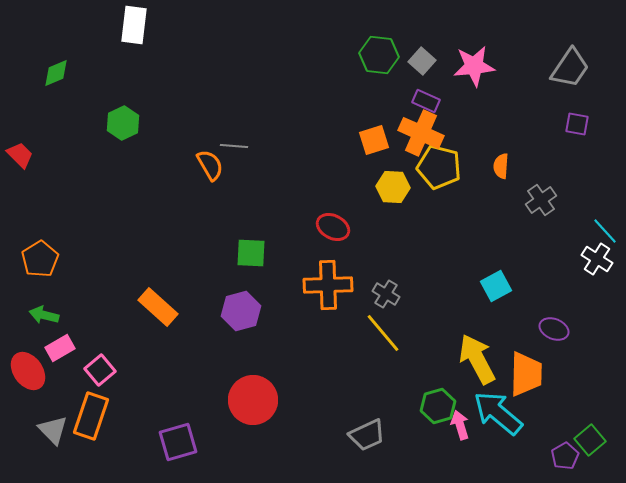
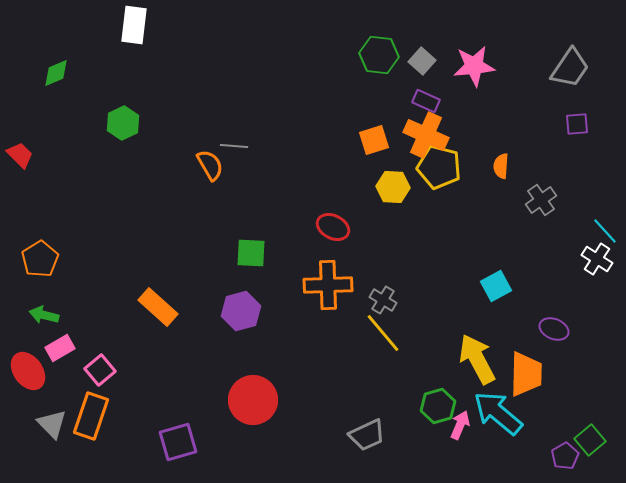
purple square at (577, 124): rotated 15 degrees counterclockwise
orange cross at (421, 133): moved 5 px right, 2 px down
gray cross at (386, 294): moved 3 px left, 6 px down
pink arrow at (460, 425): rotated 40 degrees clockwise
gray triangle at (53, 430): moved 1 px left, 6 px up
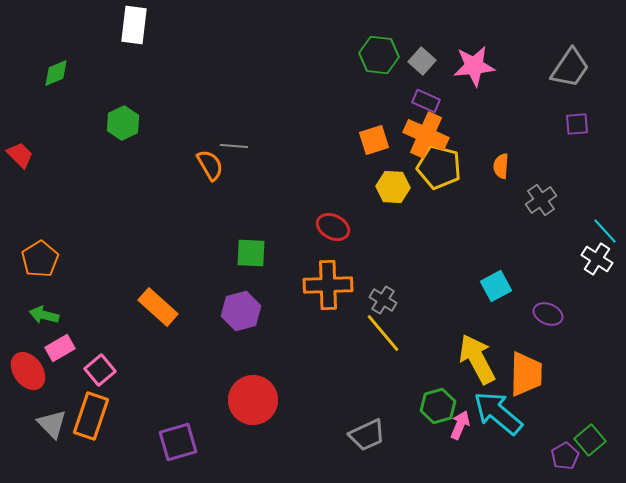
purple ellipse at (554, 329): moved 6 px left, 15 px up
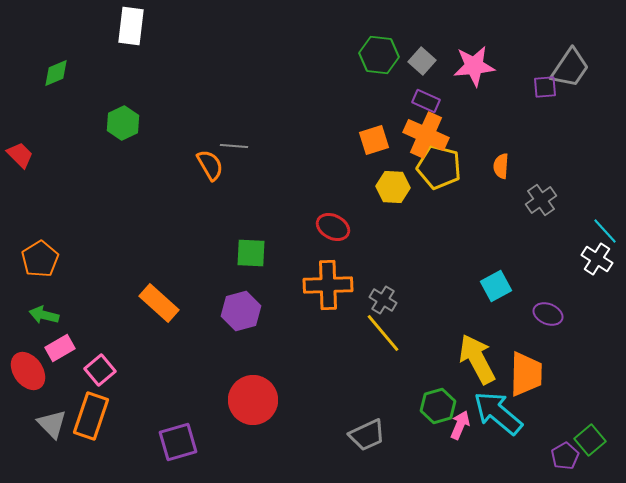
white rectangle at (134, 25): moved 3 px left, 1 px down
purple square at (577, 124): moved 32 px left, 37 px up
orange rectangle at (158, 307): moved 1 px right, 4 px up
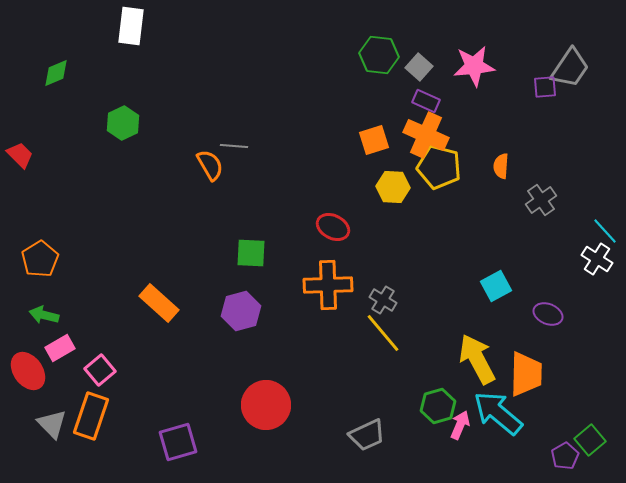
gray square at (422, 61): moved 3 px left, 6 px down
red circle at (253, 400): moved 13 px right, 5 px down
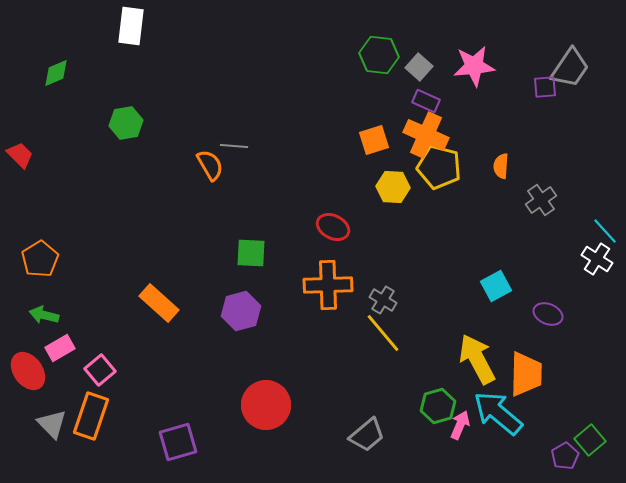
green hexagon at (123, 123): moved 3 px right; rotated 16 degrees clockwise
gray trapezoid at (367, 435): rotated 15 degrees counterclockwise
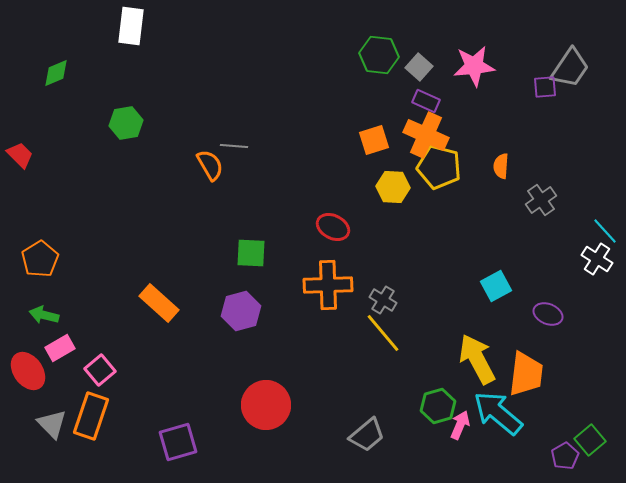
orange trapezoid at (526, 374): rotated 6 degrees clockwise
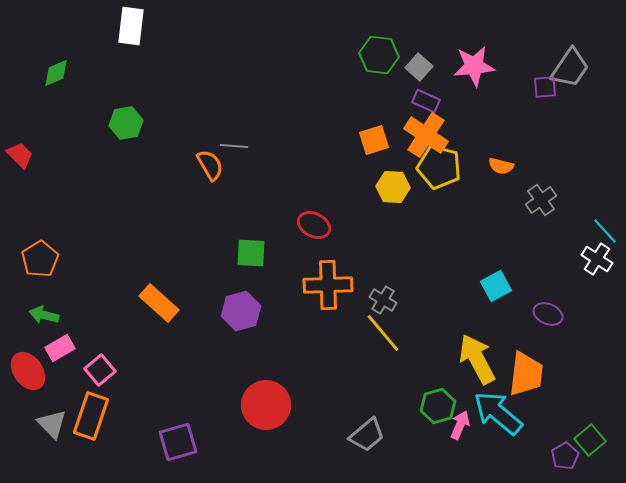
orange cross at (426, 135): rotated 9 degrees clockwise
orange semicircle at (501, 166): rotated 80 degrees counterclockwise
red ellipse at (333, 227): moved 19 px left, 2 px up
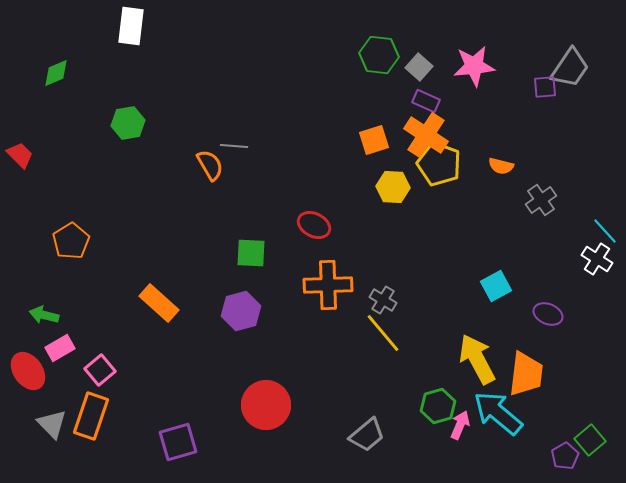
green hexagon at (126, 123): moved 2 px right
yellow pentagon at (439, 167): moved 3 px up; rotated 6 degrees clockwise
orange pentagon at (40, 259): moved 31 px right, 18 px up
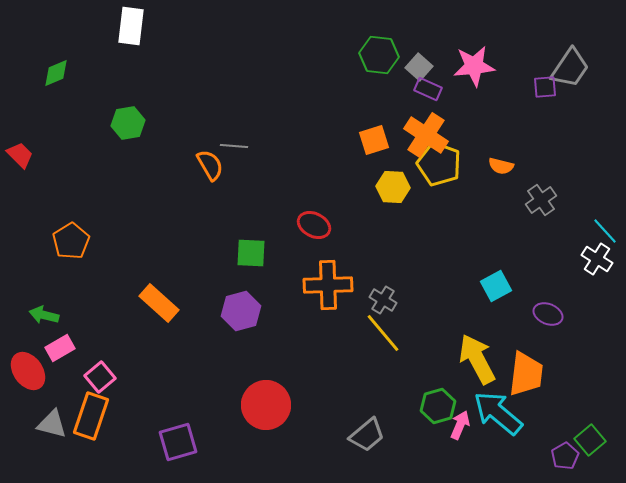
purple rectangle at (426, 101): moved 2 px right, 12 px up
pink square at (100, 370): moved 7 px down
gray triangle at (52, 424): rotated 32 degrees counterclockwise
